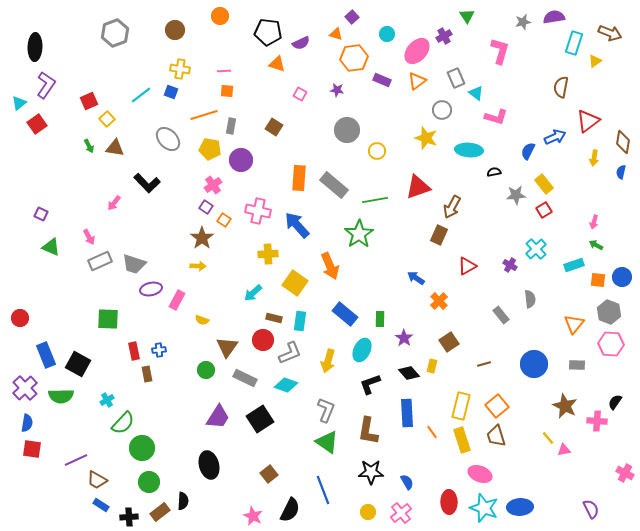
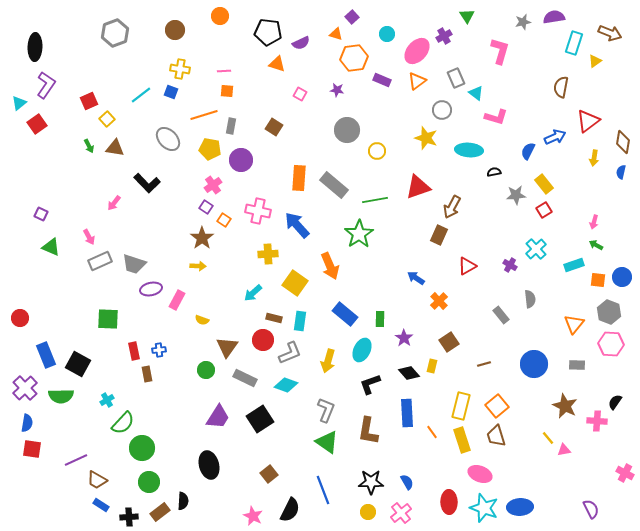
black star at (371, 472): moved 10 px down
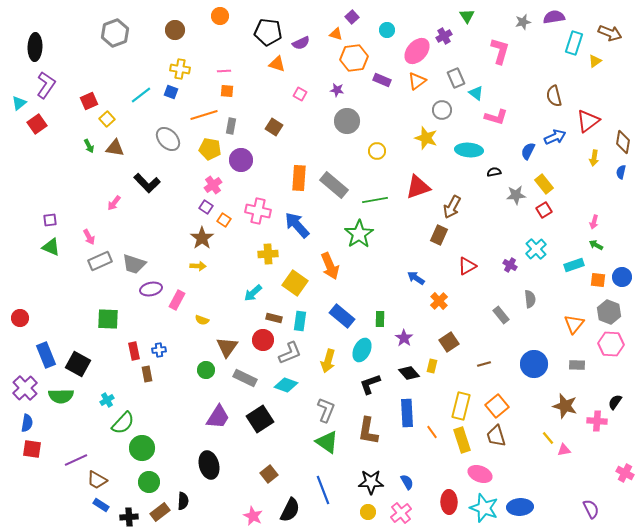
cyan circle at (387, 34): moved 4 px up
brown semicircle at (561, 87): moved 7 px left, 9 px down; rotated 25 degrees counterclockwise
gray circle at (347, 130): moved 9 px up
purple square at (41, 214): moved 9 px right, 6 px down; rotated 32 degrees counterclockwise
blue rectangle at (345, 314): moved 3 px left, 2 px down
brown star at (565, 406): rotated 10 degrees counterclockwise
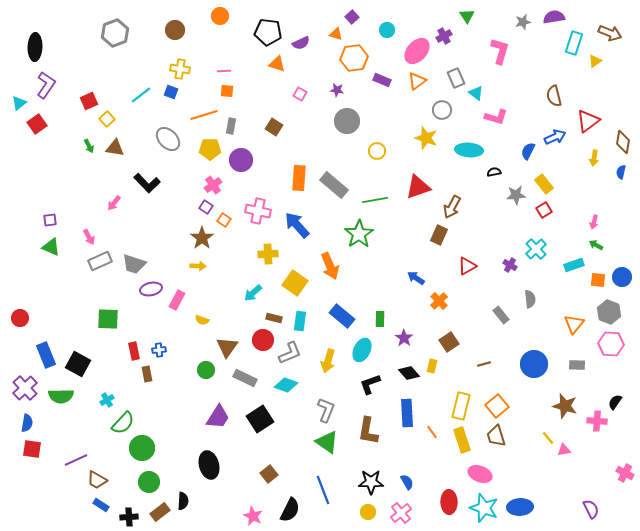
yellow pentagon at (210, 149): rotated 10 degrees counterclockwise
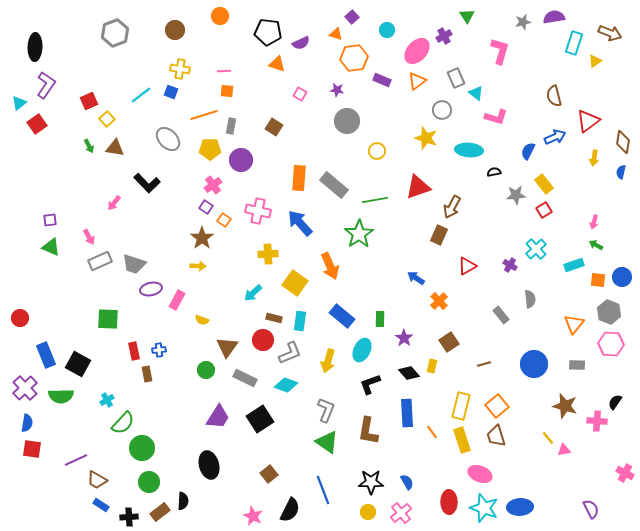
blue arrow at (297, 225): moved 3 px right, 2 px up
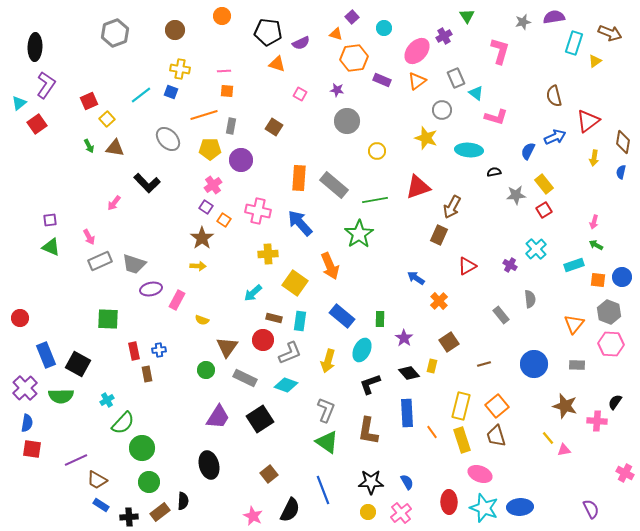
orange circle at (220, 16): moved 2 px right
cyan circle at (387, 30): moved 3 px left, 2 px up
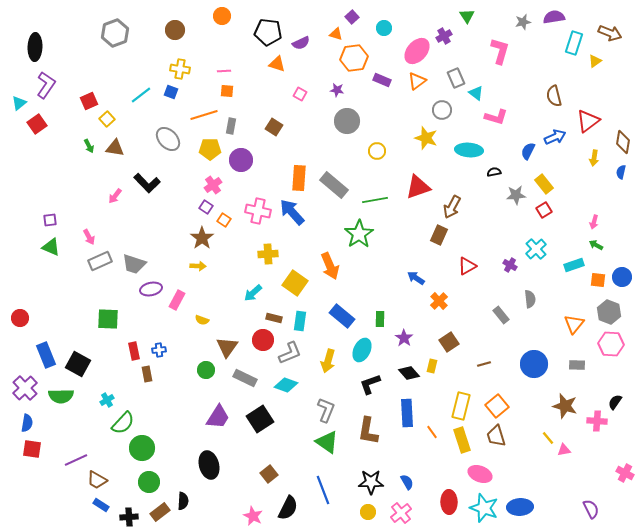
pink arrow at (114, 203): moved 1 px right, 7 px up
blue arrow at (300, 223): moved 8 px left, 11 px up
black semicircle at (290, 510): moved 2 px left, 2 px up
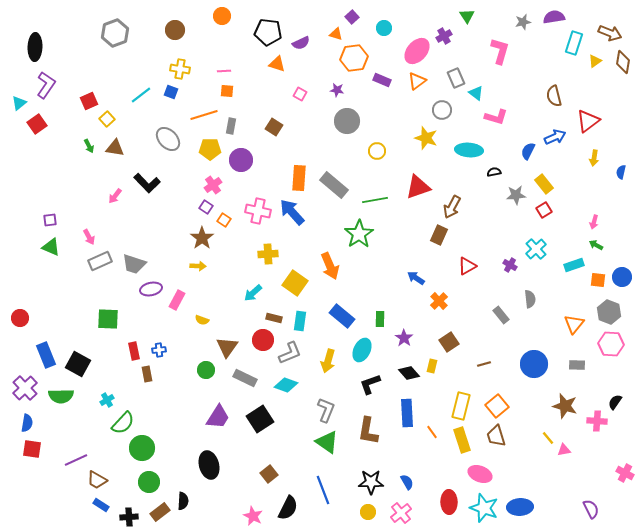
brown diamond at (623, 142): moved 80 px up
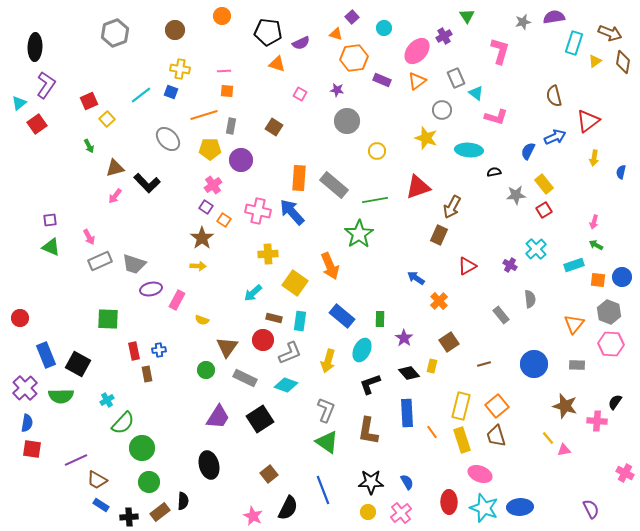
brown triangle at (115, 148): moved 20 px down; rotated 24 degrees counterclockwise
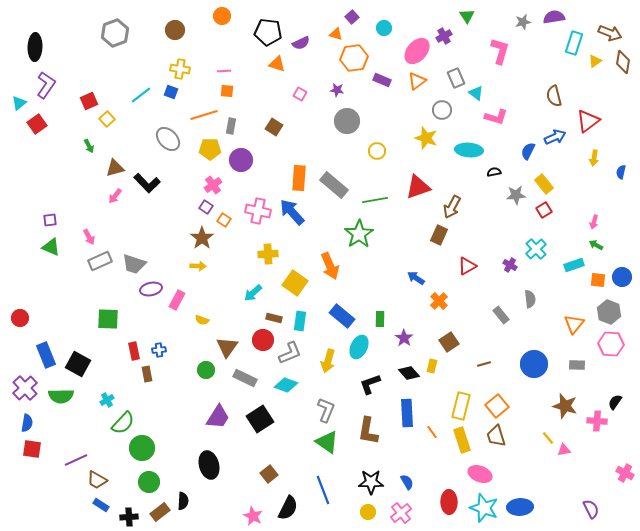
cyan ellipse at (362, 350): moved 3 px left, 3 px up
